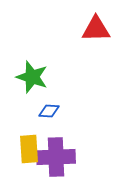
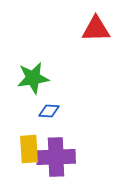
green star: moved 1 px right, 1 px down; rotated 28 degrees counterclockwise
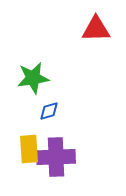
blue diamond: rotated 20 degrees counterclockwise
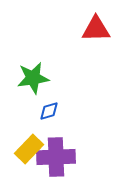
yellow rectangle: rotated 48 degrees clockwise
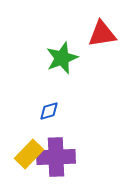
red triangle: moved 6 px right, 5 px down; rotated 8 degrees counterclockwise
green star: moved 29 px right, 20 px up; rotated 12 degrees counterclockwise
yellow rectangle: moved 5 px down
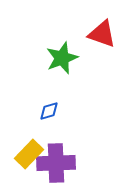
red triangle: rotated 28 degrees clockwise
purple cross: moved 6 px down
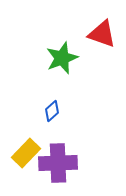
blue diamond: moved 3 px right; rotated 25 degrees counterclockwise
yellow rectangle: moved 3 px left, 1 px up
purple cross: moved 2 px right
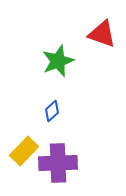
green star: moved 4 px left, 3 px down
yellow rectangle: moved 2 px left, 2 px up
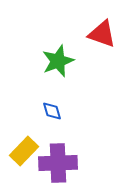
blue diamond: rotated 65 degrees counterclockwise
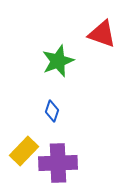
blue diamond: rotated 35 degrees clockwise
